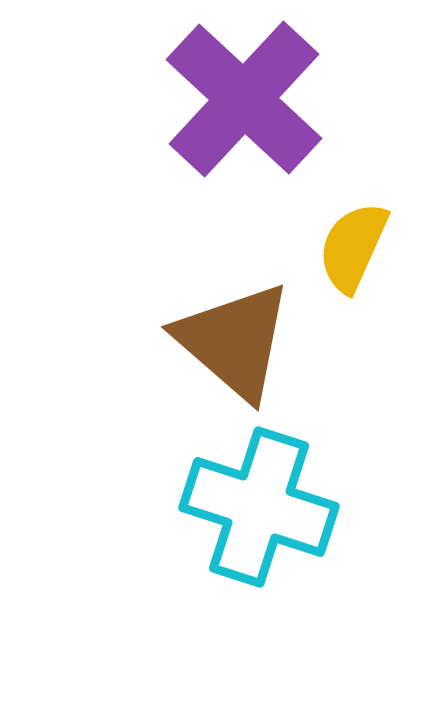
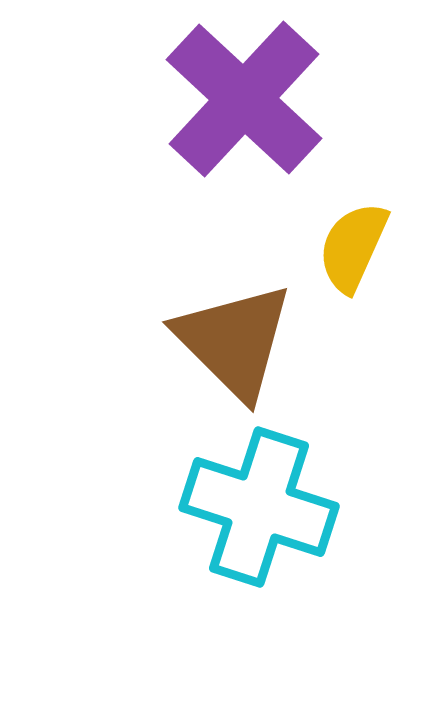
brown triangle: rotated 4 degrees clockwise
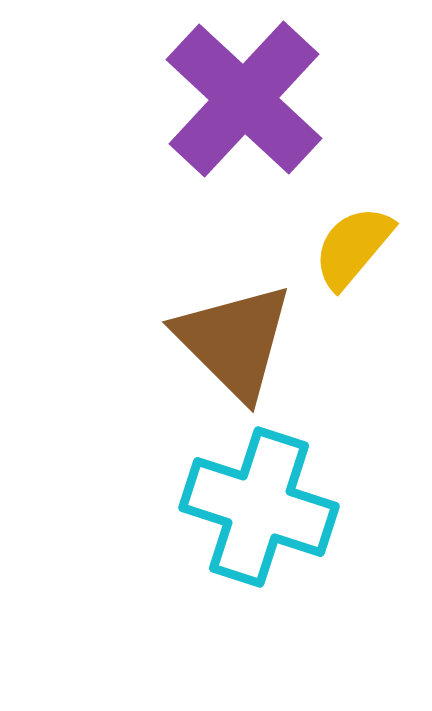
yellow semicircle: rotated 16 degrees clockwise
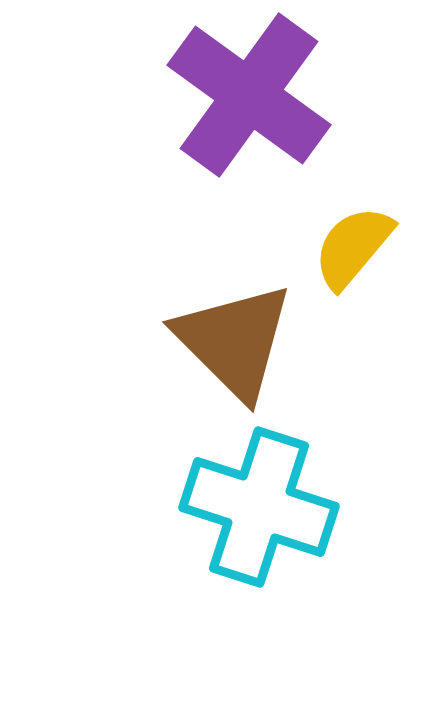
purple cross: moved 5 px right, 4 px up; rotated 7 degrees counterclockwise
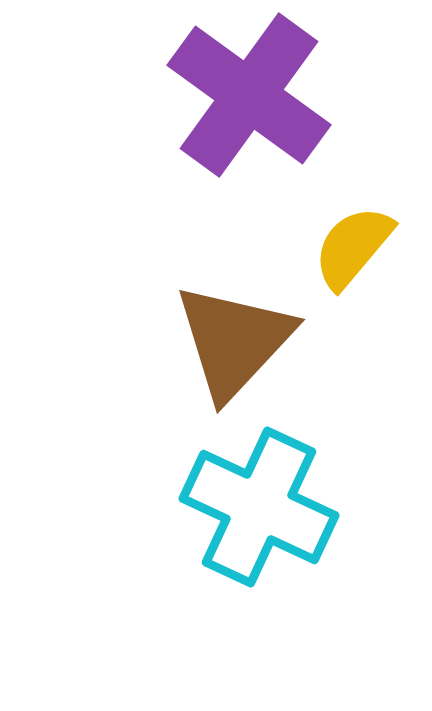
brown triangle: rotated 28 degrees clockwise
cyan cross: rotated 7 degrees clockwise
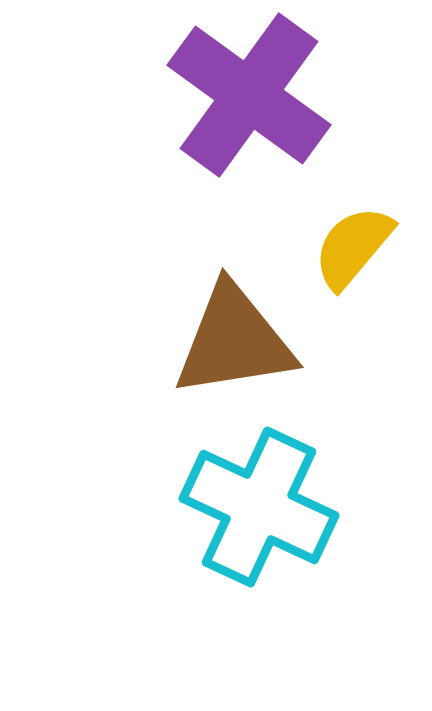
brown triangle: rotated 38 degrees clockwise
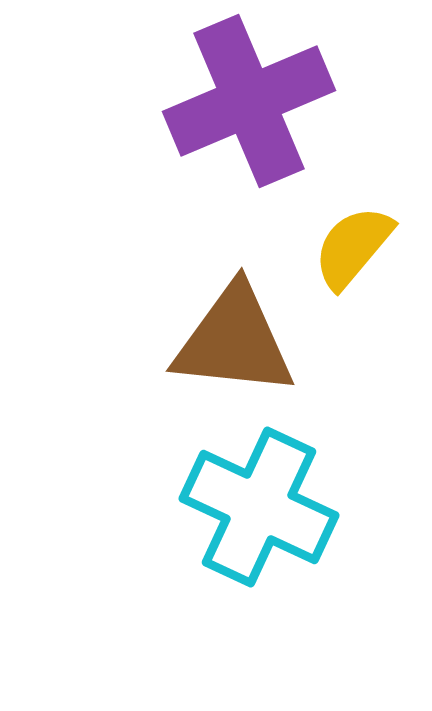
purple cross: moved 6 px down; rotated 31 degrees clockwise
brown triangle: rotated 15 degrees clockwise
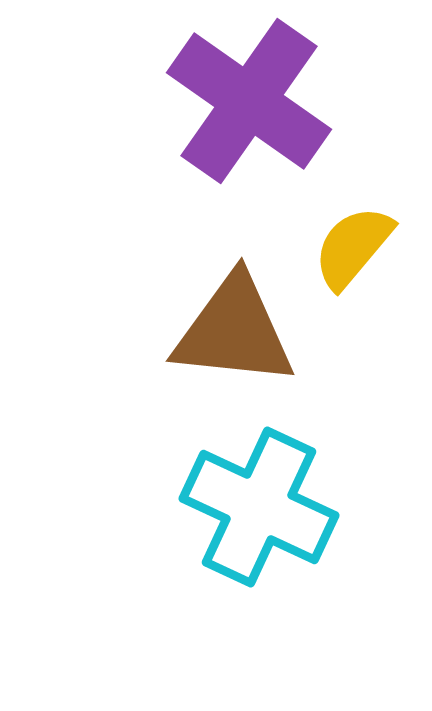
purple cross: rotated 32 degrees counterclockwise
brown triangle: moved 10 px up
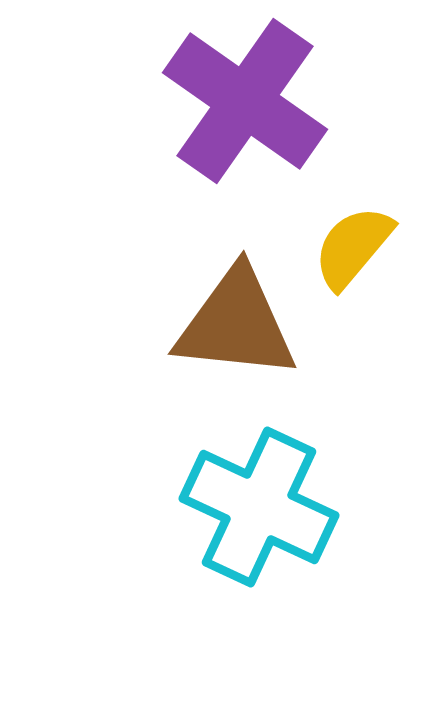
purple cross: moved 4 px left
brown triangle: moved 2 px right, 7 px up
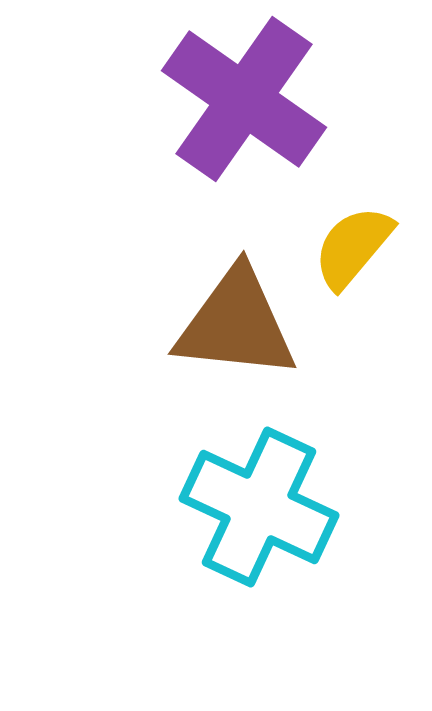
purple cross: moved 1 px left, 2 px up
